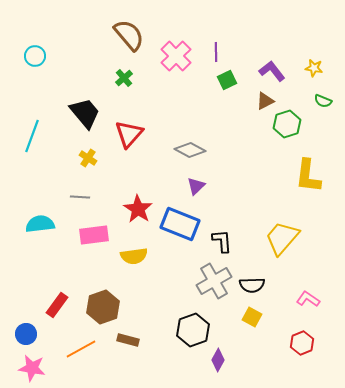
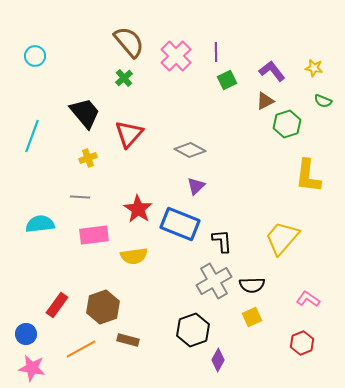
brown semicircle: moved 7 px down
yellow cross: rotated 36 degrees clockwise
yellow square: rotated 36 degrees clockwise
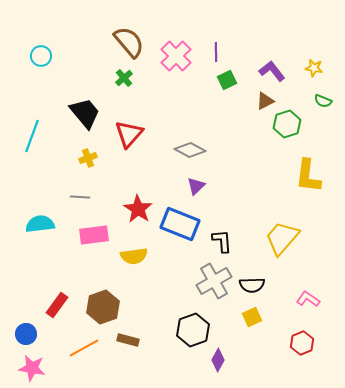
cyan circle: moved 6 px right
orange line: moved 3 px right, 1 px up
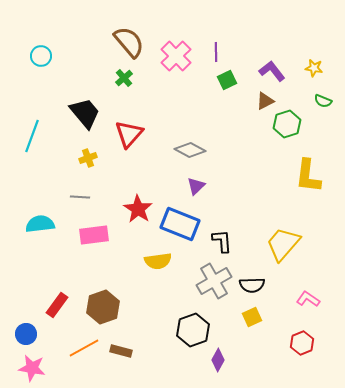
yellow trapezoid: moved 1 px right, 6 px down
yellow semicircle: moved 24 px right, 5 px down
brown rectangle: moved 7 px left, 11 px down
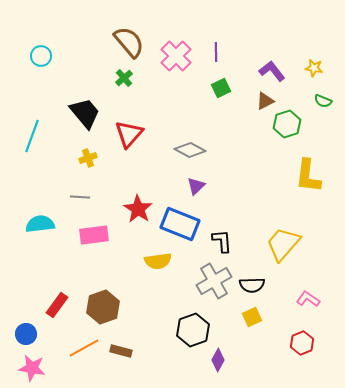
green square: moved 6 px left, 8 px down
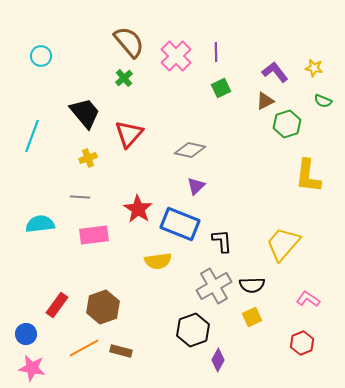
purple L-shape: moved 3 px right, 1 px down
gray diamond: rotated 16 degrees counterclockwise
gray cross: moved 5 px down
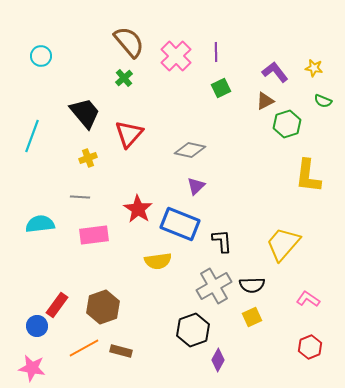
blue circle: moved 11 px right, 8 px up
red hexagon: moved 8 px right, 4 px down
